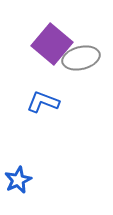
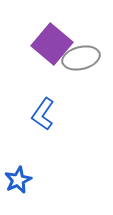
blue L-shape: moved 12 px down; rotated 76 degrees counterclockwise
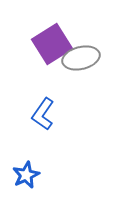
purple square: rotated 18 degrees clockwise
blue star: moved 8 px right, 5 px up
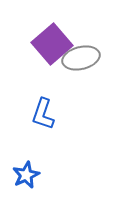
purple square: rotated 9 degrees counterclockwise
blue L-shape: rotated 16 degrees counterclockwise
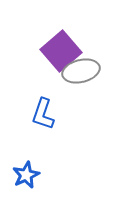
purple square: moved 9 px right, 7 px down
gray ellipse: moved 13 px down
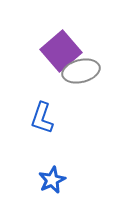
blue L-shape: moved 1 px left, 4 px down
blue star: moved 26 px right, 5 px down
